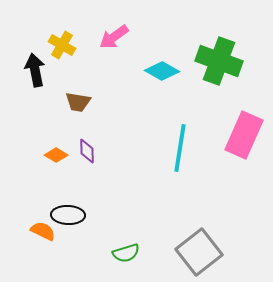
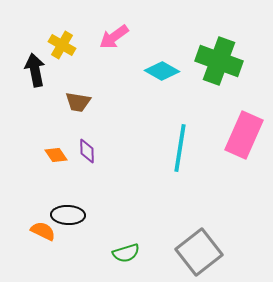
orange diamond: rotated 25 degrees clockwise
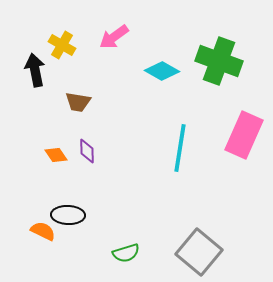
gray square: rotated 12 degrees counterclockwise
